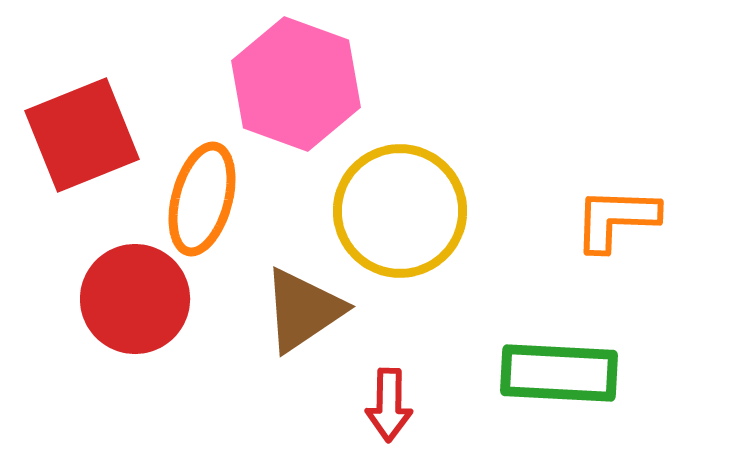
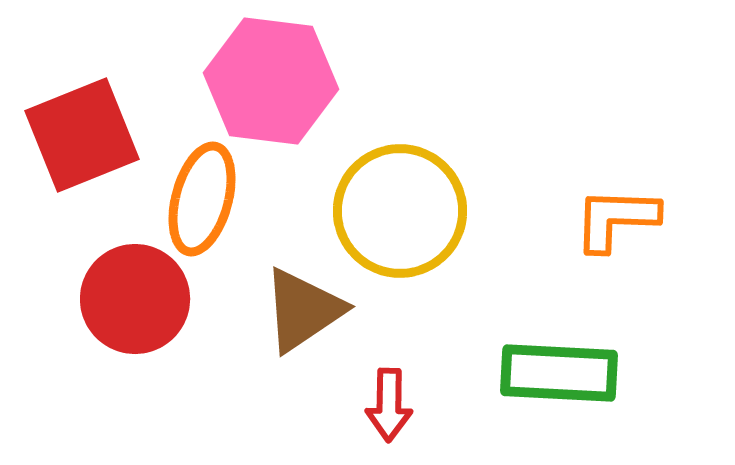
pink hexagon: moved 25 px left, 3 px up; rotated 13 degrees counterclockwise
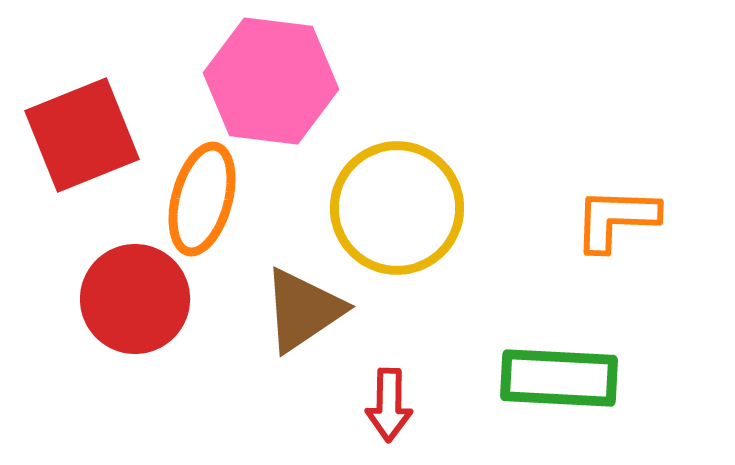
yellow circle: moved 3 px left, 3 px up
green rectangle: moved 5 px down
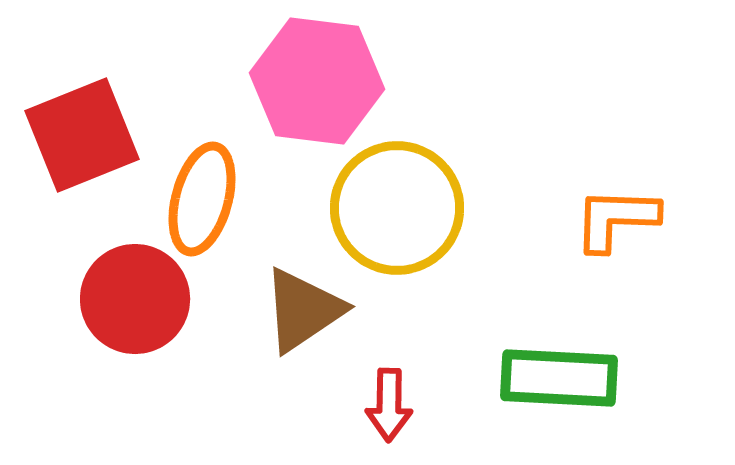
pink hexagon: moved 46 px right
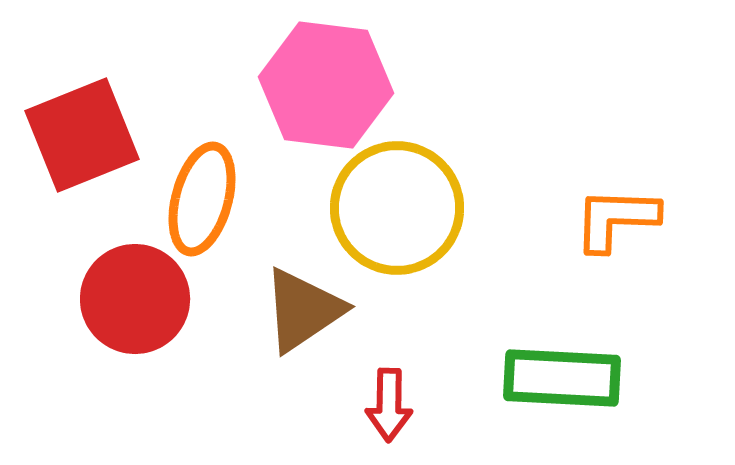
pink hexagon: moved 9 px right, 4 px down
green rectangle: moved 3 px right
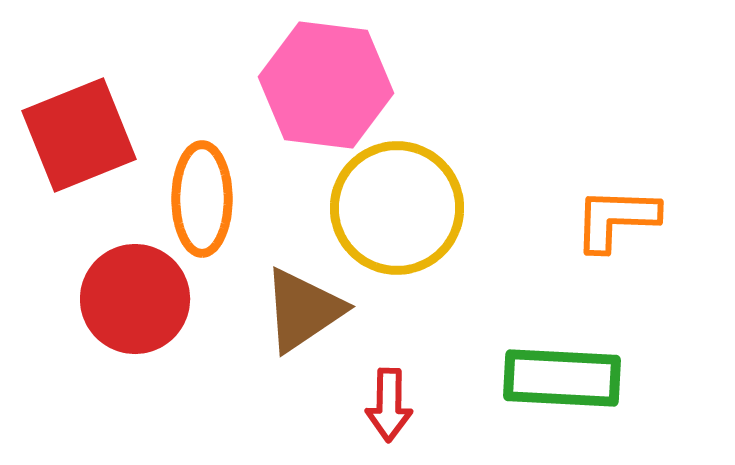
red square: moved 3 px left
orange ellipse: rotated 15 degrees counterclockwise
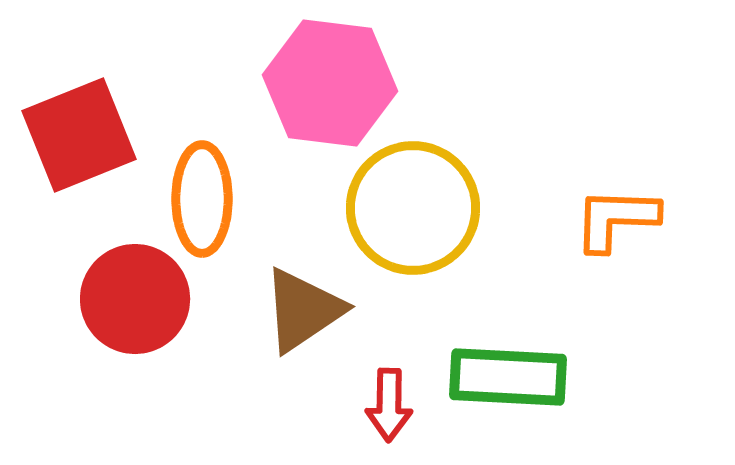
pink hexagon: moved 4 px right, 2 px up
yellow circle: moved 16 px right
green rectangle: moved 54 px left, 1 px up
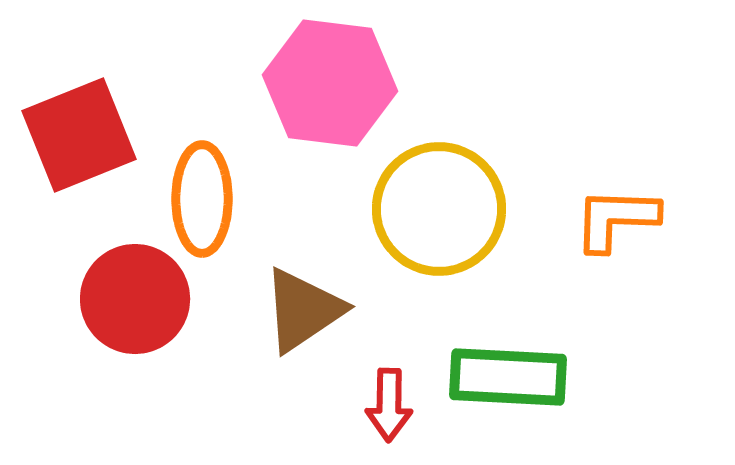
yellow circle: moved 26 px right, 1 px down
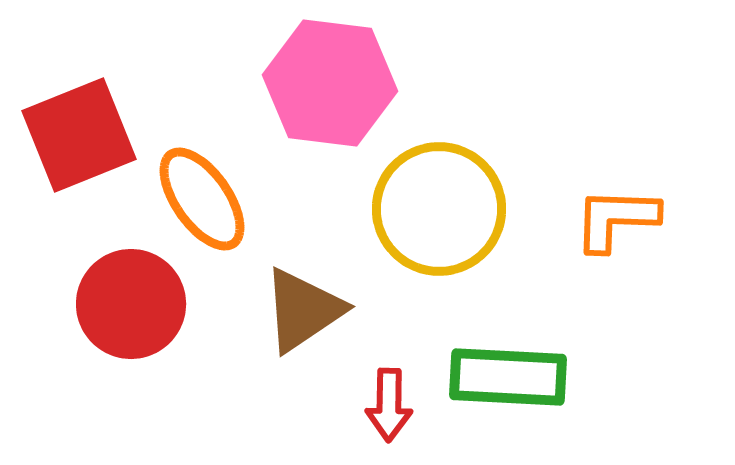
orange ellipse: rotated 35 degrees counterclockwise
red circle: moved 4 px left, 5 px down
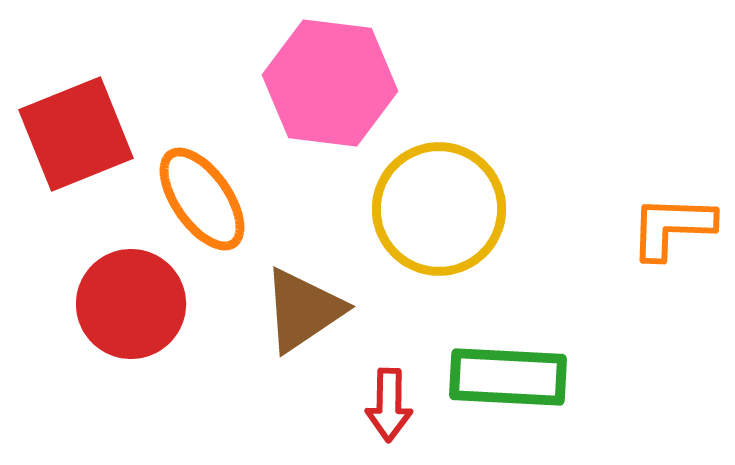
red square: moved 3 px left, 1 px up
orange L-shape: moved 56 px right, 8 px down
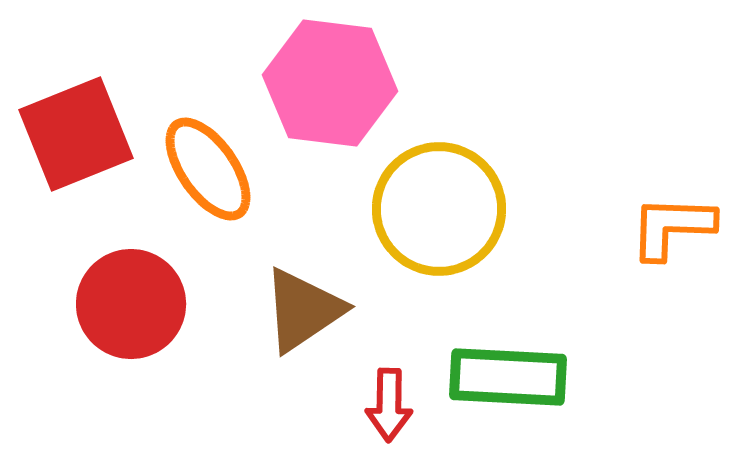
orange ellipse: moved 6 px right, 30 px up
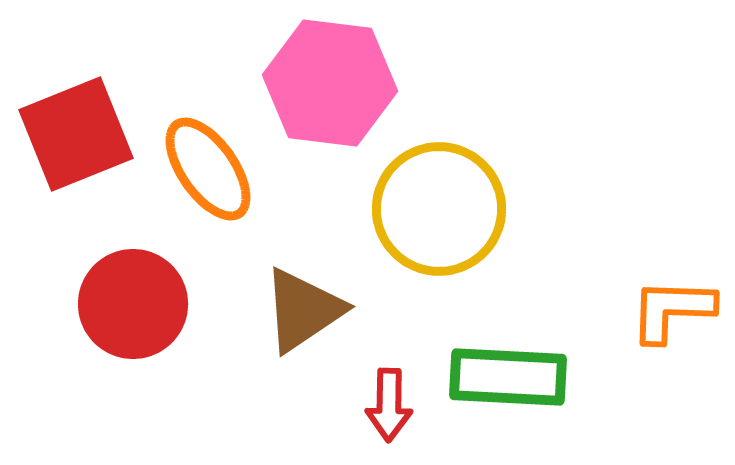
orange L-shape: moved 83 px down
red circle: moved 2 px right
